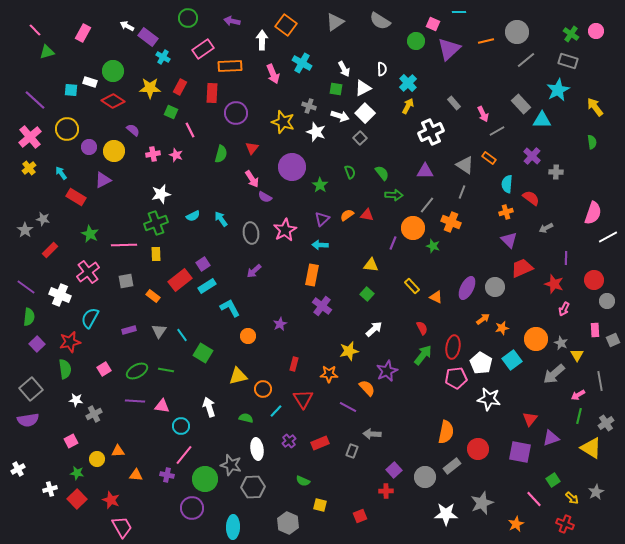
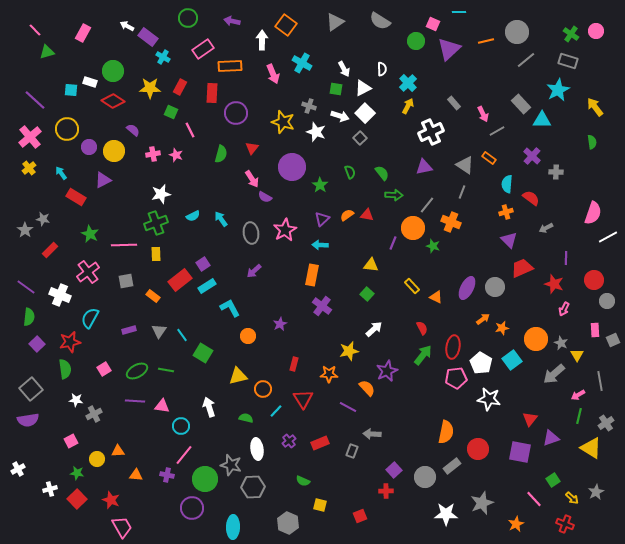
purple triangle at (425, 171): moved 1 px left, 4 px up; rotated 12 degrees counterclockwise
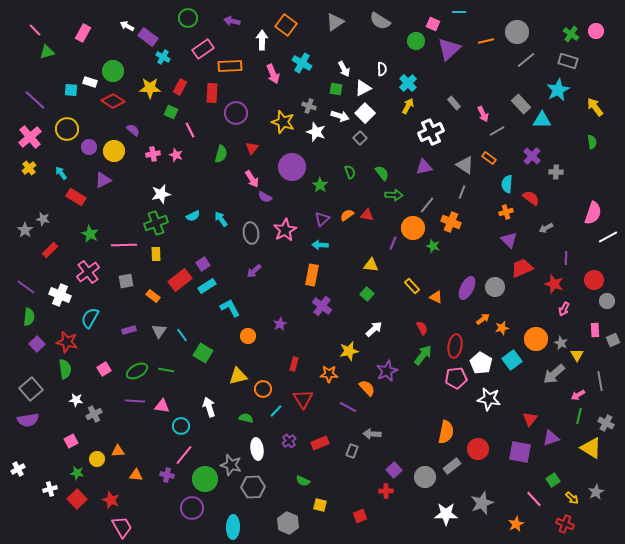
red star at (70, 342): moved 3 px left; rotated 25 degrees clockwise
red ellipse at (453, 347): moved 2 px right, 1 px up
gray cross at (606, 423): rotated 28 degrees counterclockwise
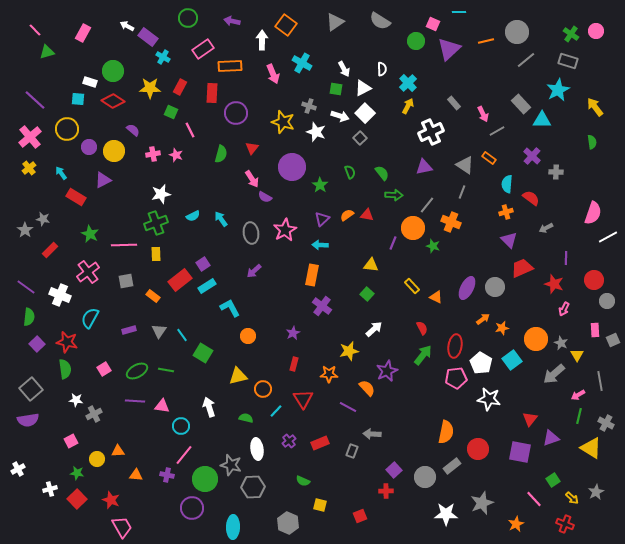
cyan square at (71, 90): moved 7 px right, 9 px down
purple star at (280, 324): moved 13 px right, 9 px down
